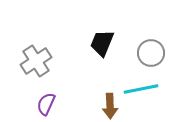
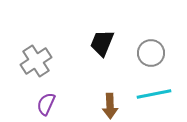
cyan line: moved 13 px right, 5 px down
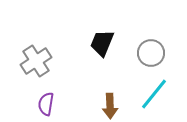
cyan line: rotated 40 degrees counterclockwise
purple semicircle: rotated 15 degrees counterclockwise
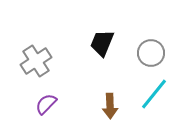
purple semicircle: rotated 35 degrees clockwise
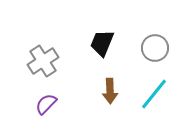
gray circle: moved 4 px right, 5 px up
gray cross: moved 7 px right
brown arrow: moved 15 px up
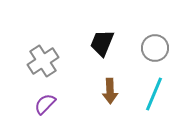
cyan line: rotated 16 degrees counterclockwise
purple semicircle: moved 1 px left
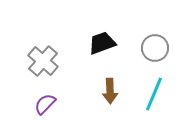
black trapezoid: rotated 48 degrees clockwise
gray cross: rotated 16 degrees counterclockwise
